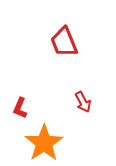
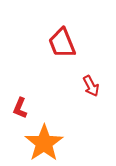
red trapezoid: moved 2 px left, 1 px down
red arrow: moved 8 px right, 16 px up
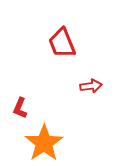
red arrow: rotated 70 degrees counterclockwise
